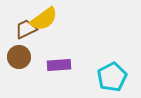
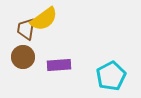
brown trapezoid: rotated 55 degrees counterclockwise
brown circle: moved 4 px right
cyan pentagon: moved 1 px left, 1 px up
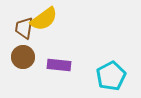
brown trapezoid: moved 2 px left, 1 px up
purple rectangle: rotated 10 degrees clockwise
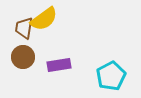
purple rectangle: rotated 15 degrees counterclockwise
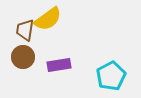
yellow semicircle: moved 4 px right
brown trapezoid: moved 1 px right, 2 px down
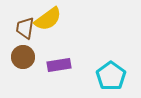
brown trapezoid: moved 2 px up
cyan pentagon: rotated 8 degrees counterclockwise
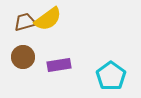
brown trapezoid: moved 6 px up; rotated 65 degrees clockwise
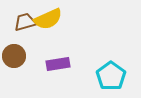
yellow semicircle: rotated 12 degrees clockwise
brown circle: moved 9 px left, 1 px up
purple rectangle: moved 1 px left, 1 px up
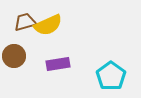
yellow semicircle: moved 6 px down
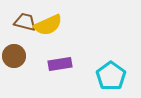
brown trapezoid: rotated 30 degrees clockwise
purple rectangle: moved 2 px right
